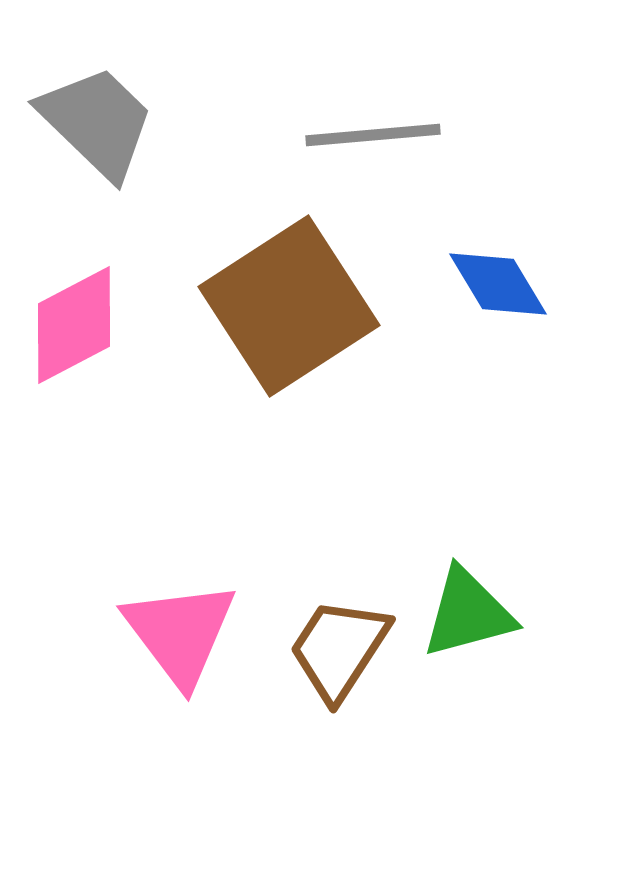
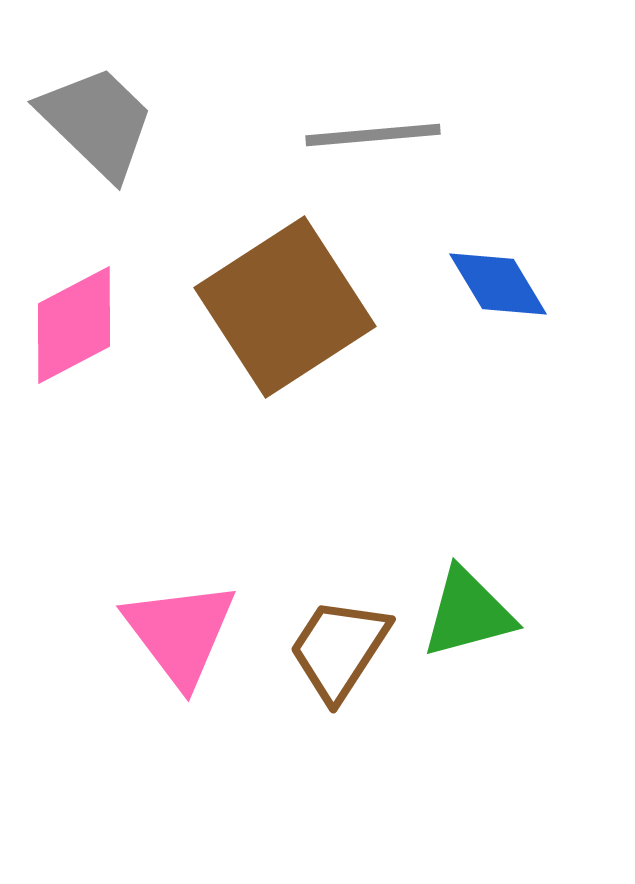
brown square: moved 4 px left, 1 px down
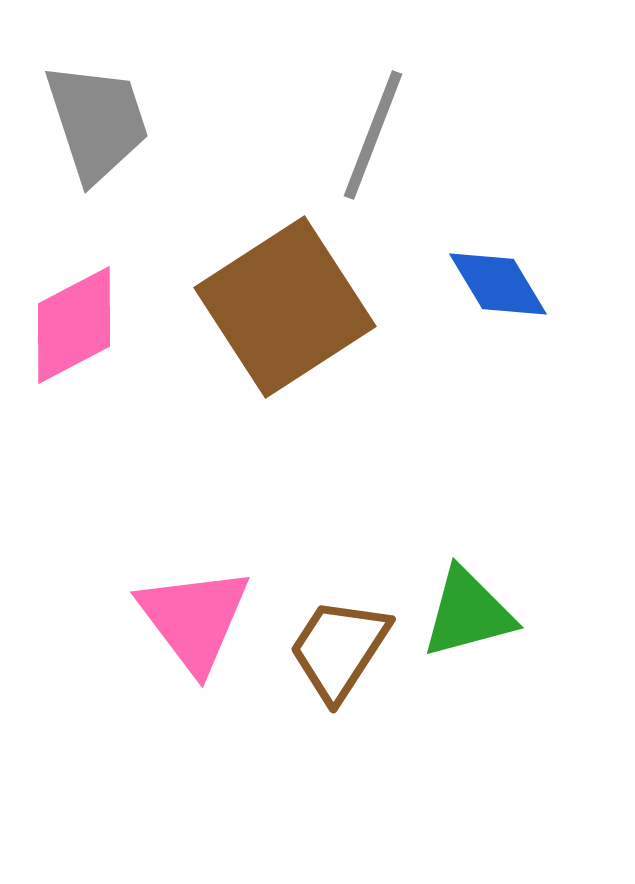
gray trapezoid: rotated 28 degrees clockwise
gray line: rotated 64 degrees counterclockwise
pink triangle: moved 14 px right, 14 px up
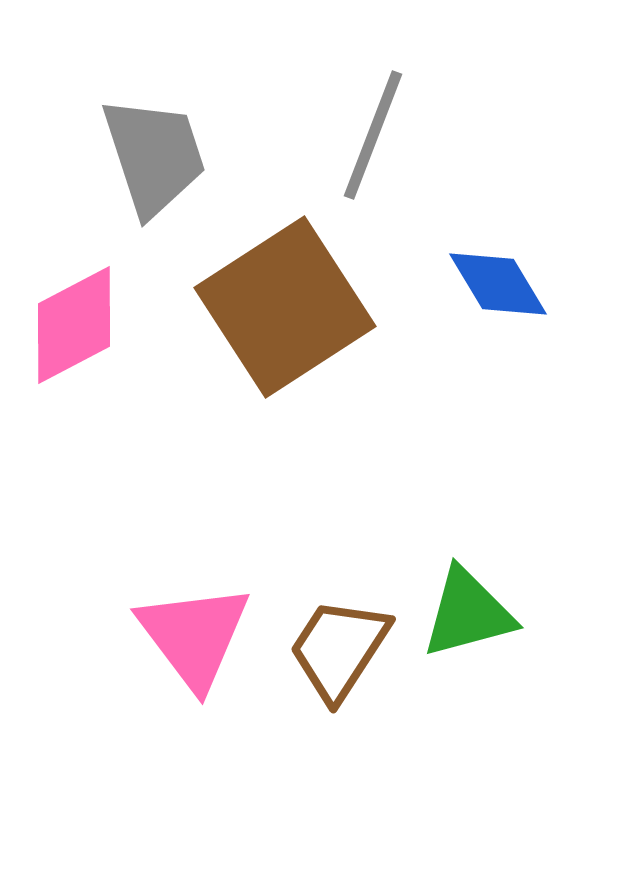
gray trapezoid: moved 57 px right, 34 px down
pink triangle: moved 17 px down
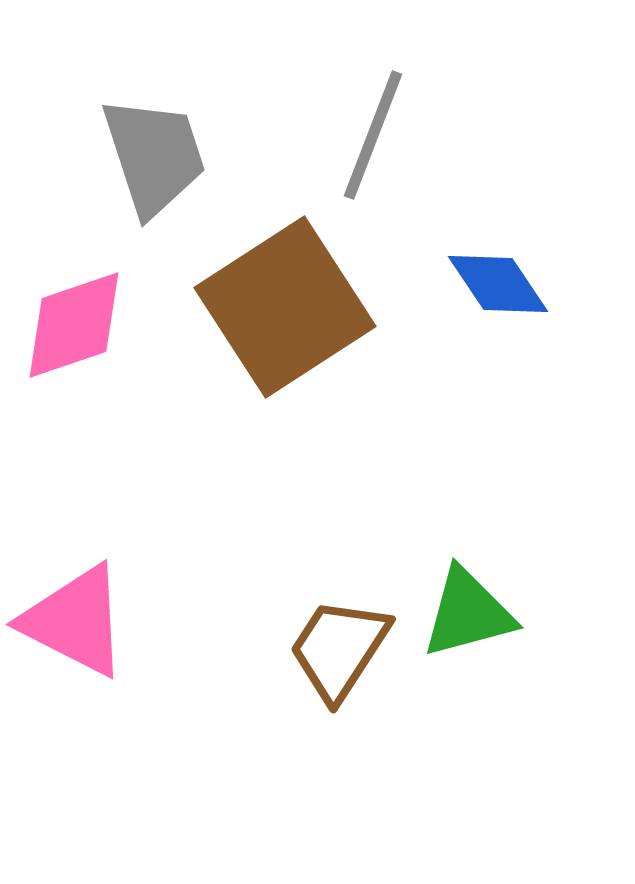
blue diamond: rotated 3 degrees counterclockwise
pink diamond: rotated 9 degrees clockwise
pink triangle: moved 119 px left, 15 px up; rotated 26 degrees counterclockwise
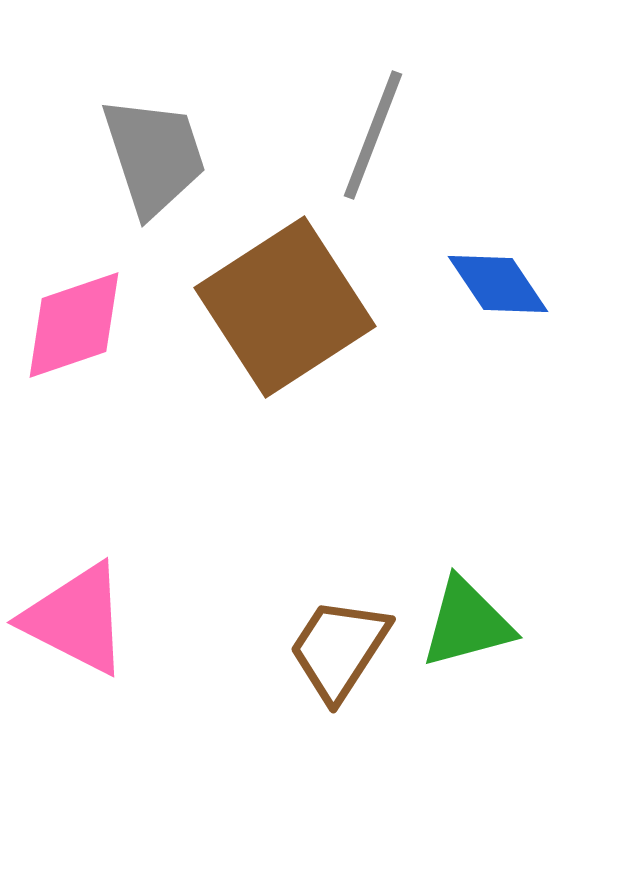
green triangle: moved 1 px left, 10 px down
pink triangle: moved 1 px right, 2 px up
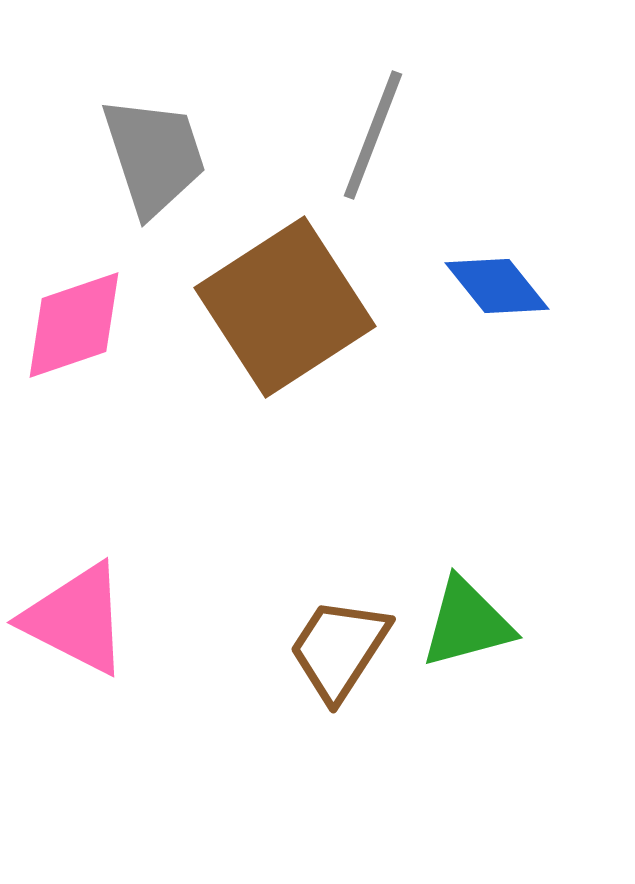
blue diamond: moved 1 px left, 2 px down; rotated 5 degrees counterclockwise
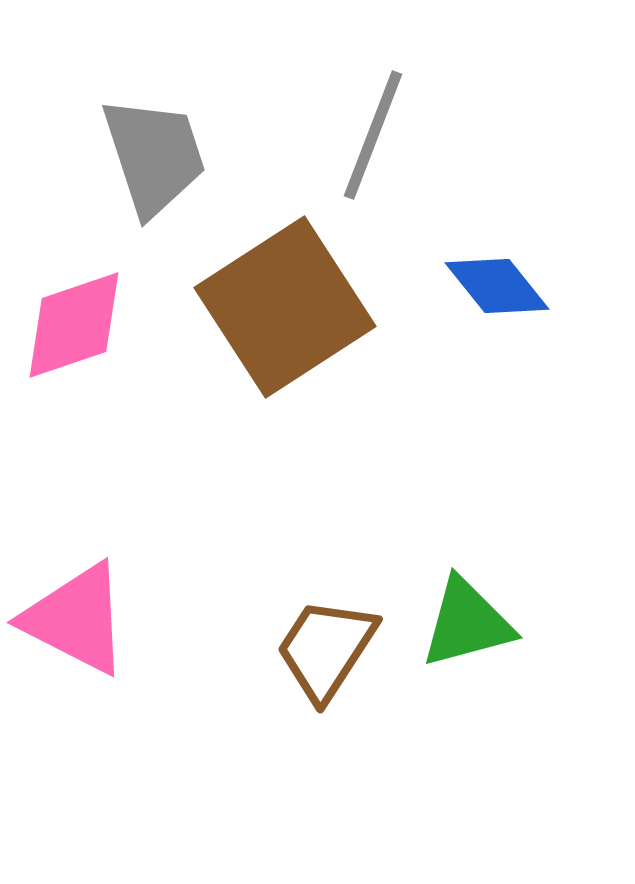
brown trapezoid: moved 13 px left
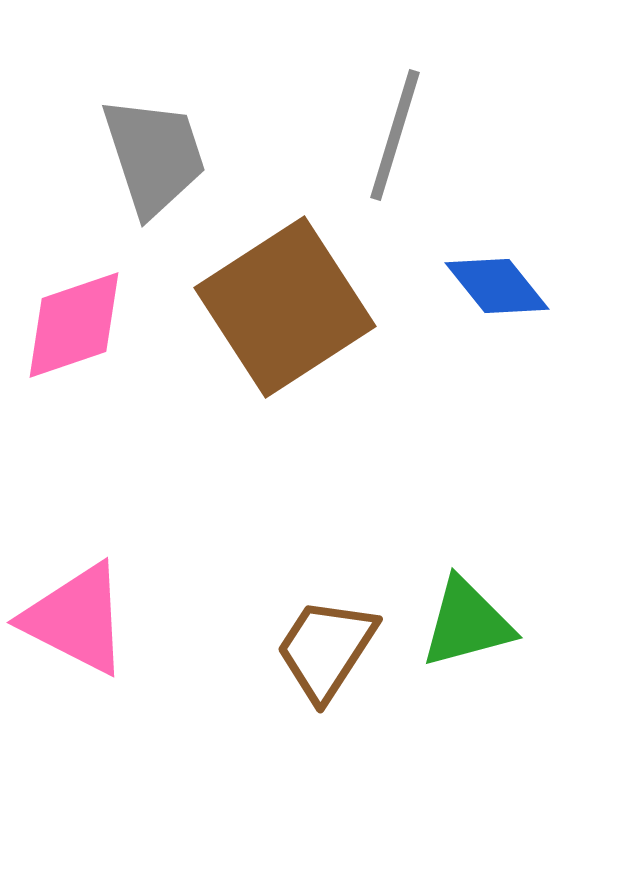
gray line: moved 22 px right; rotated 4 degrees counterclockwise
